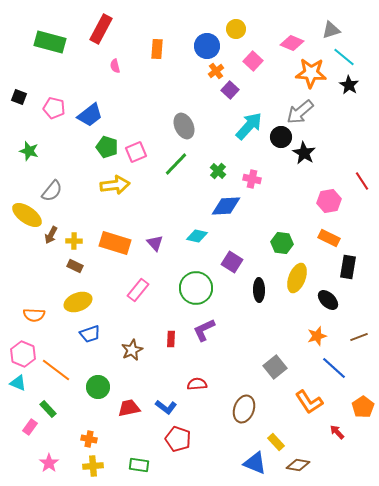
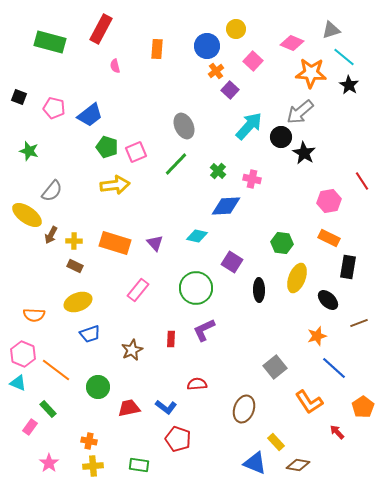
brown line at (359, 337): moved 14 px up
orange cross at (89, 439): moved 2 px down
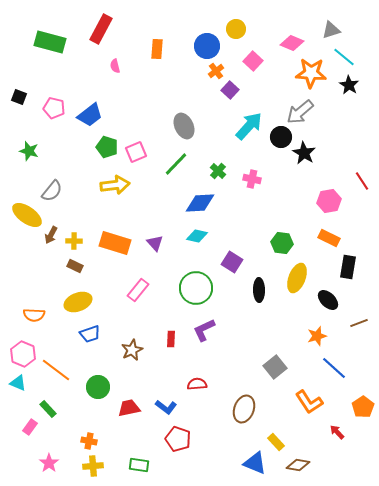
blue diamond at (226, 206): moved 26 px left, 3 px up
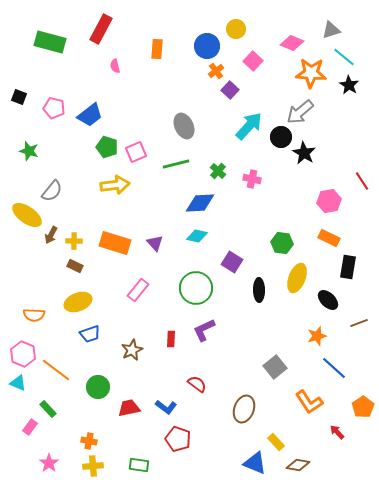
green line at (176, 164): rotated 32 degrees clockwise
red semicircle at (197, 384): rotated 42 degrees clockwise
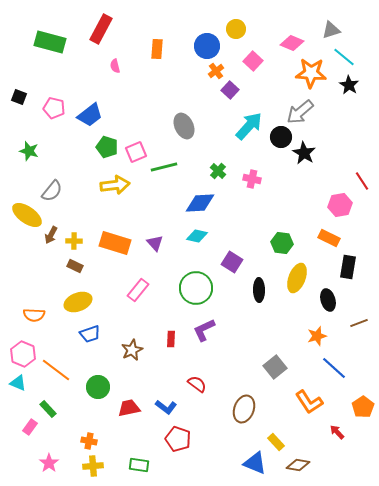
green line at (176, 164): moved 12 px left, 3 px down
pink hexagon at (329, 201): moved 11 px right, 4 px down
black ellipse at (328, 300): rotated 30 degrees clockwise
